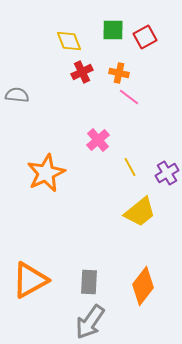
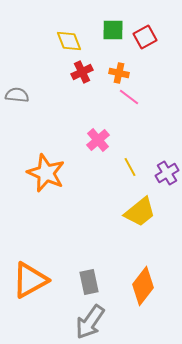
orange star: rotated 24 degrees counterclockwise
gray rectangle: rotated 15 degrees counterclockwise
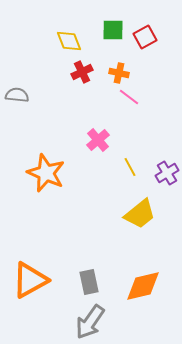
yellow trapezoid: moved 2 px down
orange diamond: rotated 39 degrees clockwise
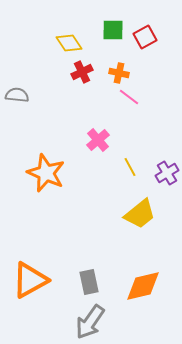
yellow diamond: moved 2 px down; rotated 12 degrees counterclockwise
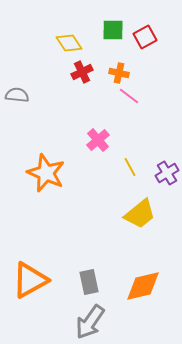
pink line: moved 1 px up
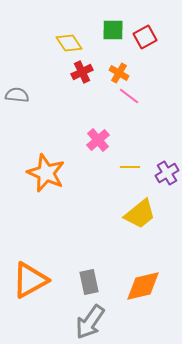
orange cross: rotated 18 degrees clockwise
yellow line: rotated 60 degrees counterclockwise
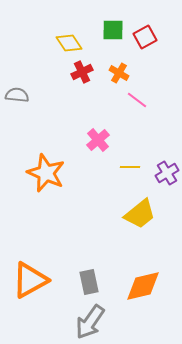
pink line: moved 8 px right, 4 px down
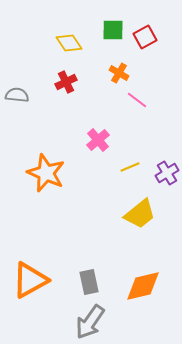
red cross: moved 16 px left, 10 px down
yellow line: rotated 24 degrees counterclockwise
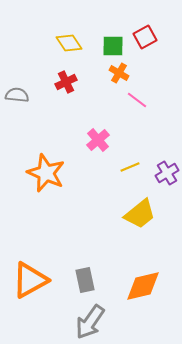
green square: moved 16 px down
gray rectangle: moved 4 px left, 2 px up
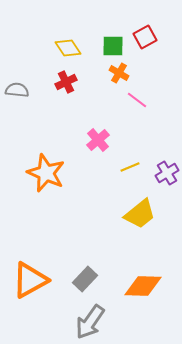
yellow diamond: moved 1 px left, 5 px down
gray semicircle: moved 5 px up
gray rectangle: moved 1 px up; rotated 55 degrees clockwise
orange diamond: rotated 15 degrees clockwise
